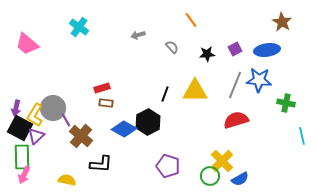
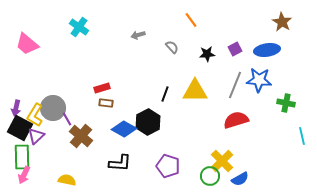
purple line: moved 1 px right, 1 px up
black L-shape: moved 19 px right, 1 px up
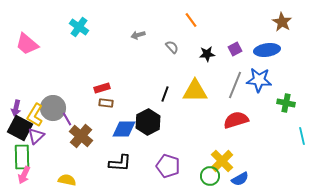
blue diamond: rotated 30 degrees counterclockwise
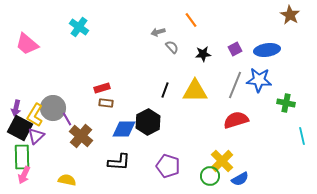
brown star: moved 8 px right, 7 px up
gray arrow: moved 20 px right, 3 px up
black star: moved 4 px left
black line: moved 4 px up
black L-shape: moved 1 px left, 1 px up
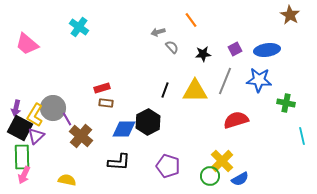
gray line: moved 10 px left, 4 px up
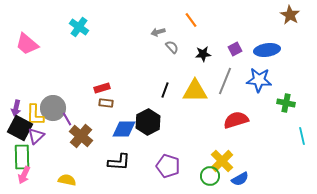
yellow L-shape: rotated 30 degrees counterclockwise
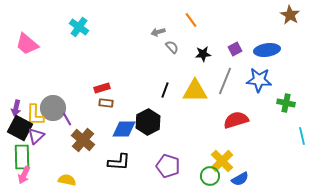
brown cross: moved 2 px right, 4 px down
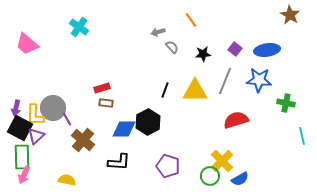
purple square: rotated 24 degrees counterclockwise
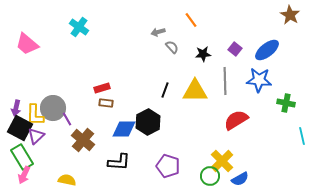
blue ellipse: rotated 30 degrees counterclockwise
gray line: rotated 24 degrees counterclockwise
red semicircle: rotated 15 degrees counterclockwise
green rectangle: rotated 30 degrees counterclockwise
